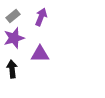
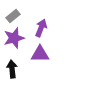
purple arrow: moved 11 px down
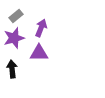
gray rectangle: moved 3 px right
purple triangle: moved 1 px left, 1 px up
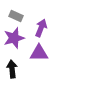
gray rectangle: rotated 64 degrees clockwise
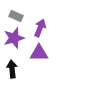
purple arrow: moved 1 px left
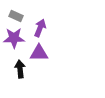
purple star: rotated 15 degrees clockwise
black arrow: moved 8 px right
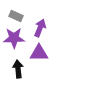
black arrow: moved 2 px left
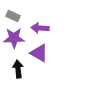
gray rectangle: moved 3 px left
purple arrow: rotated 108 degrees counterclockwise
purple triangle: rotated 30 degrees clockwise
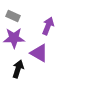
purple arrow: moved 8 px right, 2 px up; rotated 108 degrees clockwise
black arrow: rotated 24 degrees clockwise
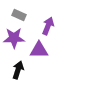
gray rectangle: moved 6 px right, 1 px up
purple triangle: moved 3 px up; rotated 30 degrees counterclockwise
black arrow: moved 1 px down
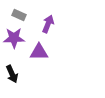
purple arrow: moved 2 px up
purple triangle: moved 2 px down
black arrow: moved 6 px left, 4 px down; rotated 138 degrees clockwise
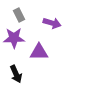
gray rectangle: rotated 40 degrees clockwise
purple arrow: moved 4 px right, 1 px up; rotated 84 degrees clockwise
black arrow: moved 4 px right
